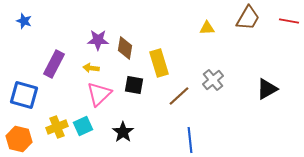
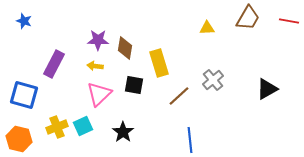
yellow arrow: moved 4 px right, 2 px up
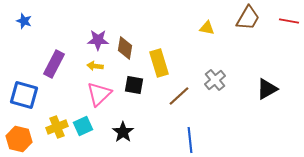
yellow triangle: rotated 14 degrees clockwise
gray cross: moved 2 px right
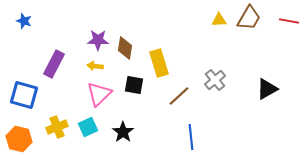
brown trapezoid: moved 1 px right
yellow triangle: moved 12 px right, 8 px up; rotated 14 degrees counterclockwise
cyan square: moved 5 px right, 1 px down
blue line: moved 1 px right, 3 px up
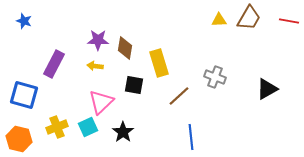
gray cross: moved 3 px up; rotated 30 degrees counterclockwise
pink triangle: moved 2 px right, 8 px down
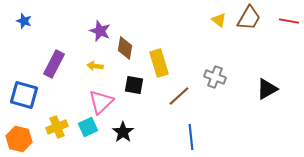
yellow triangle: rotated 42 degrees clockwise
purple star: moved 2 px right, 9 px up; rotated 20 degrees clockwise
